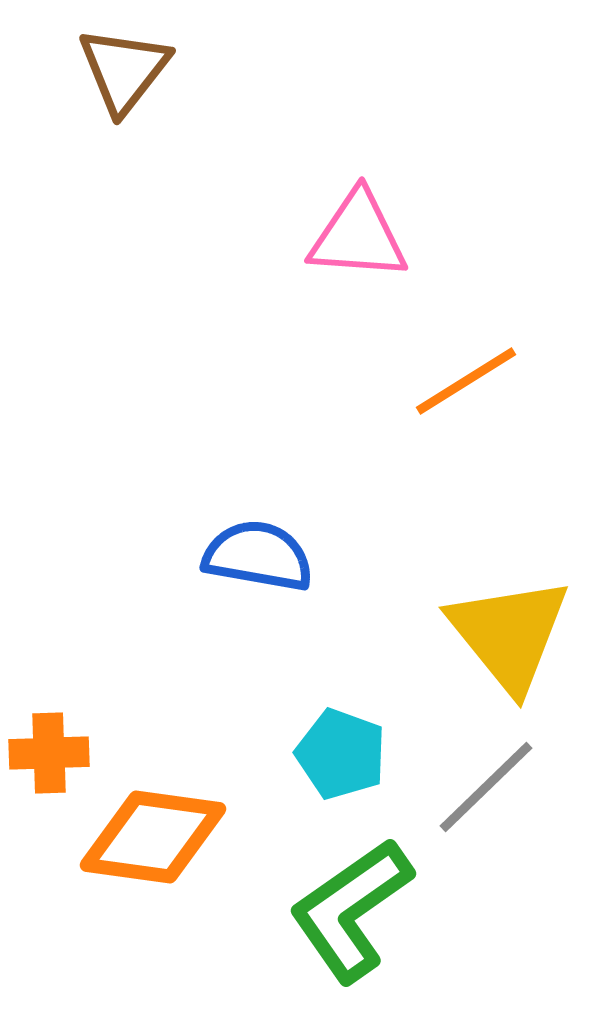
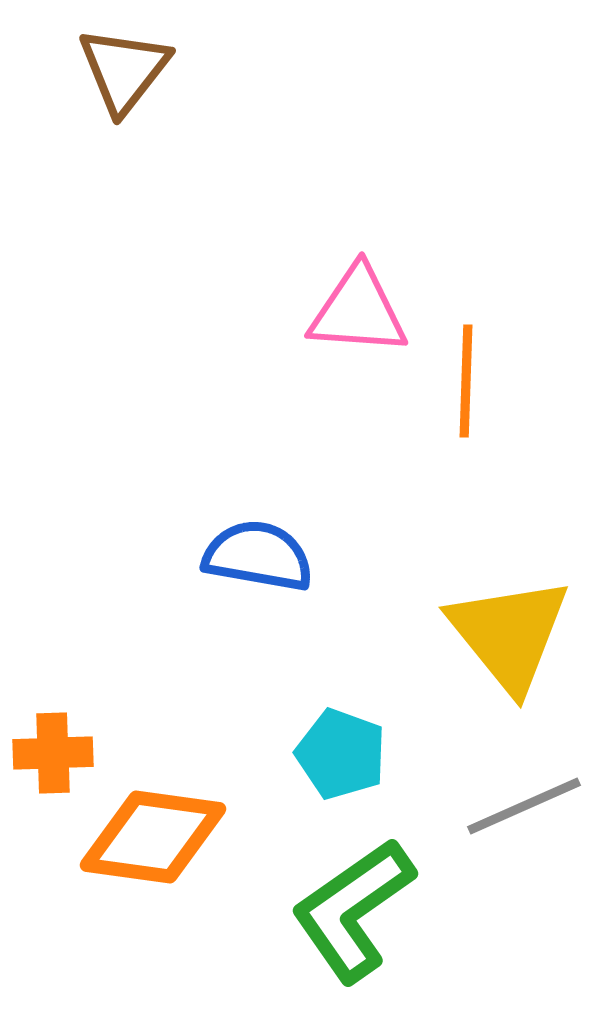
pink triangle: moved 75 px down
orange line: rotated 56 degrees counterclockwise
orange cross: moved 4 px right
gray line: moved 38 px right, 19 px down; rotated 20 degrees clockwise
green L-shape: moved 2 px right
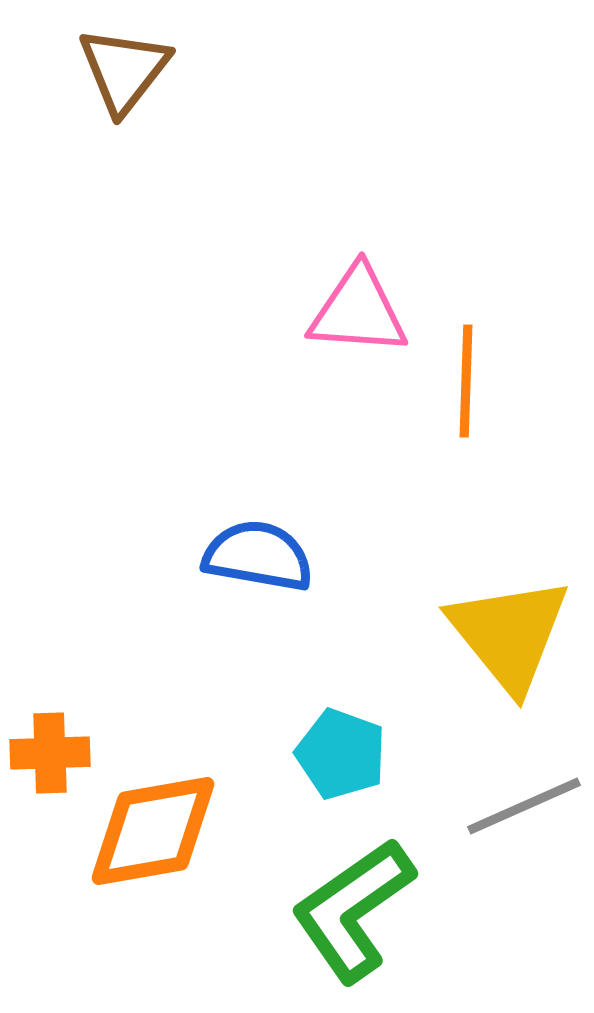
orange cross: moved 3 px left
orange diamond: moved 6 px up; rotated 18 degrees counterclockwise
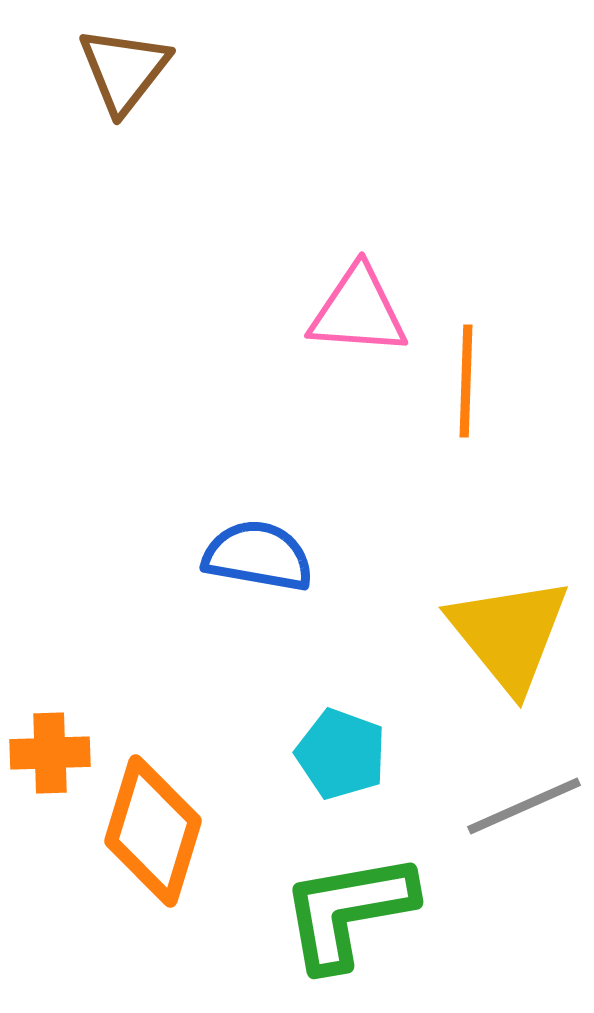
orange diamond: rotated 63 degrees counterclockwise
green L-shape: moved 5 px left, 1 px down; rotated 25 degrees clockwise
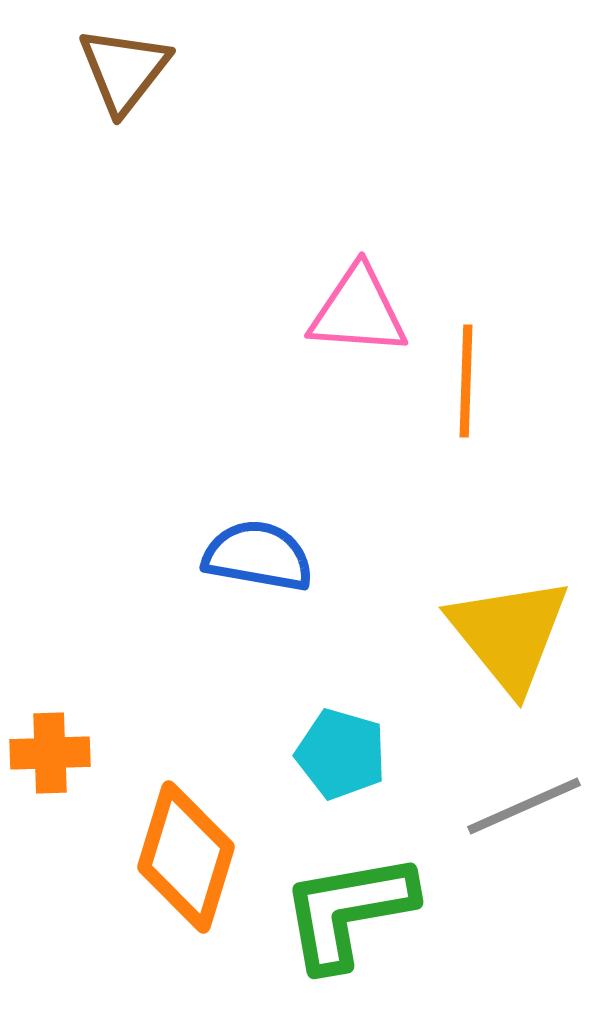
cyan pentagon: rotated 4 degrees counterclockwise
orange diamond: moved 33 px right, 26 px down
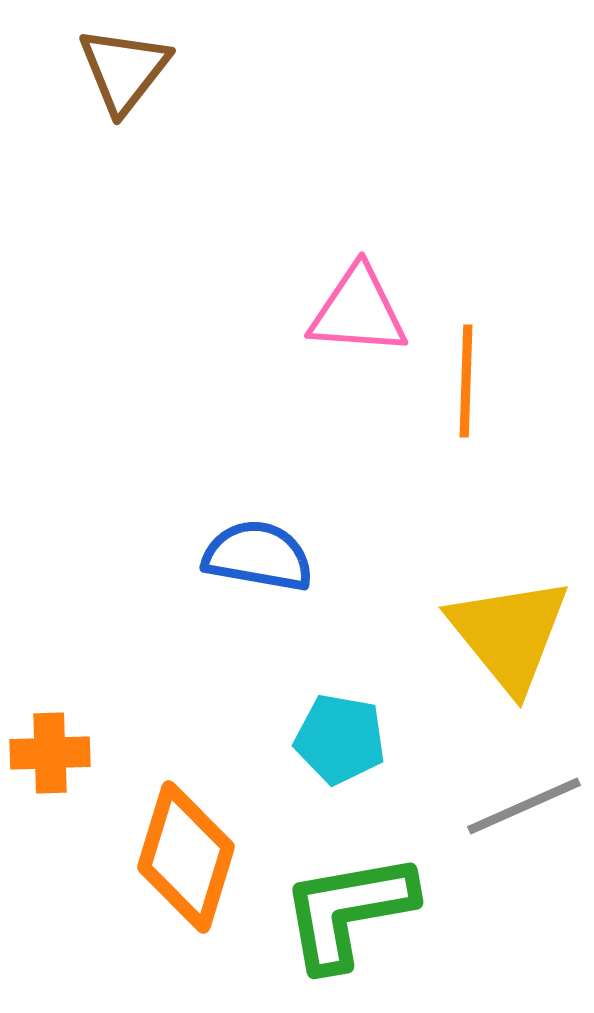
cyan pentagon: moved 1 px left, 15 px up; rotated 6 degrees counterclockwise
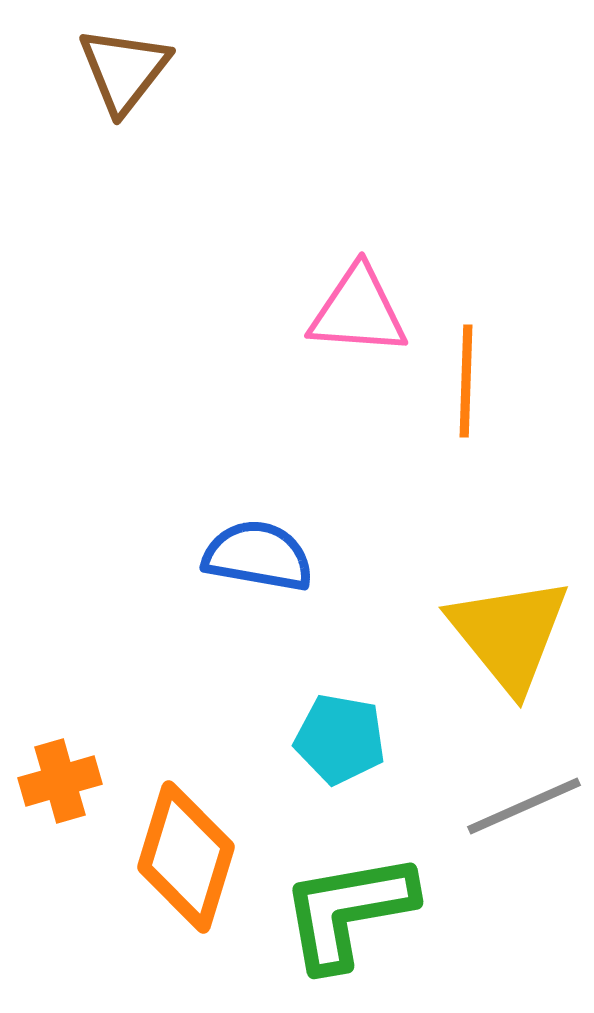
orange cross: moved 10 px right, 28 px down; rotated 14 degrees counterclockwise
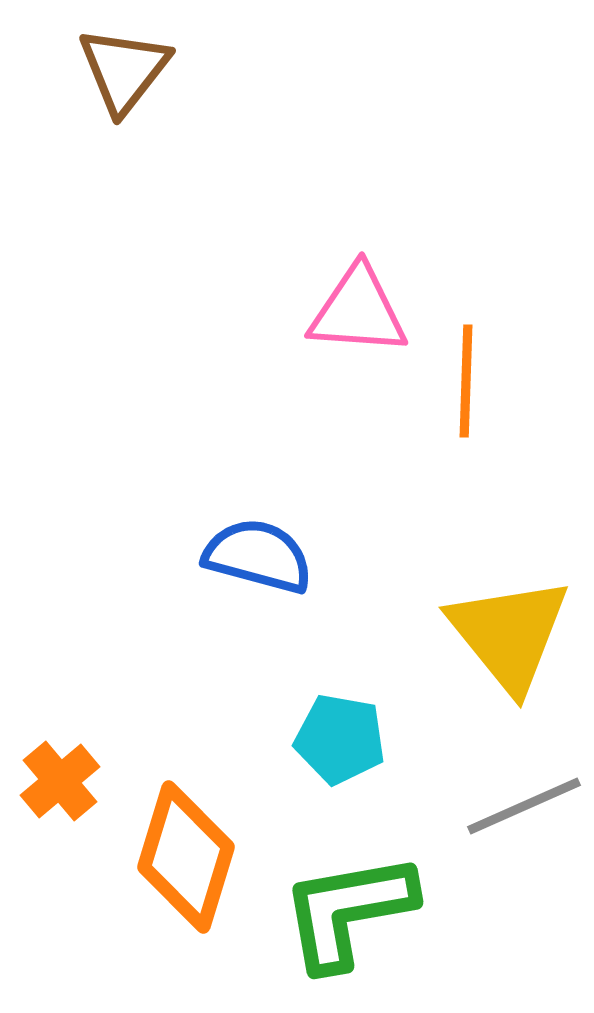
blue semicircle: rotated 5 degrees clockwise
orange cross: rotated 24 degrees counterclockwise
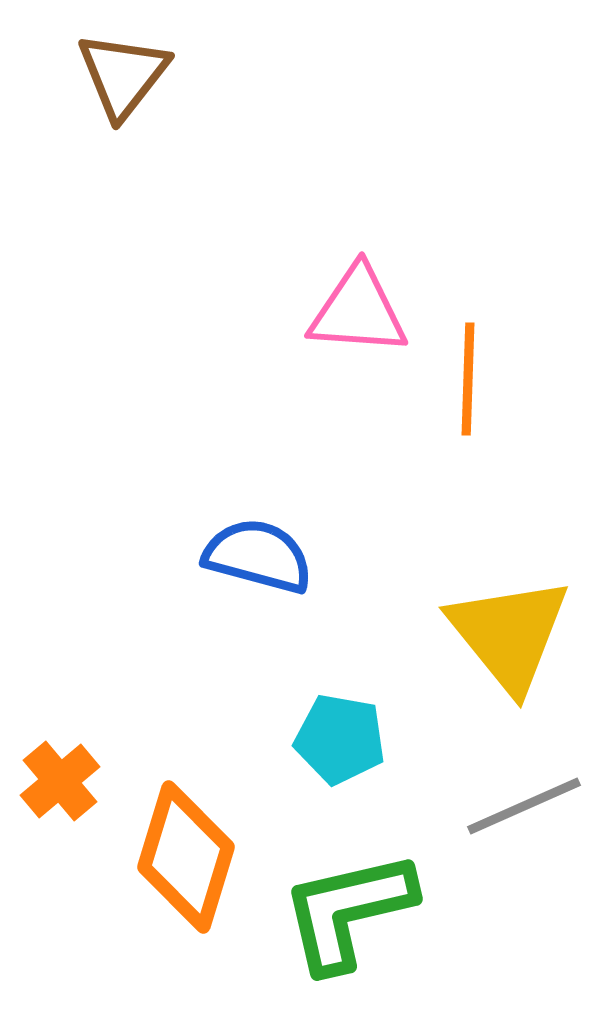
brown triangle: moved 1 px left, 5 px down
orange line: moved 2 px right, 2 px up
green L-shape: rotated 3 degrees counterclockwise
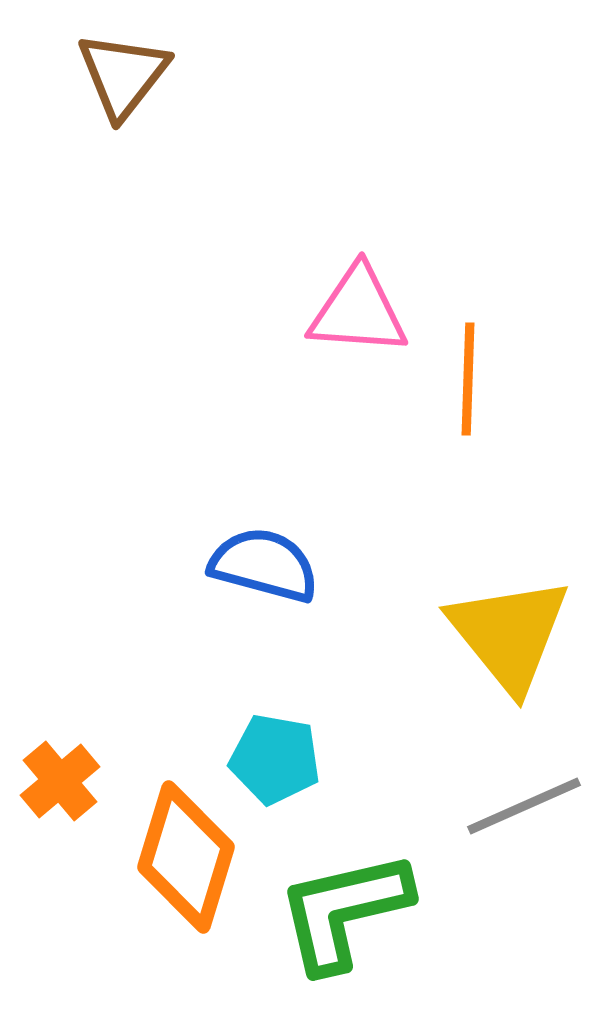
blue semicircle: moved 6 px right, 9 px down
cyan pentagon: moved 65 px left, 20 px down
green L-shape: moved 4 px left
